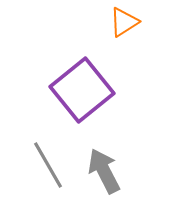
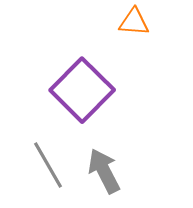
orange triangle: moved 10 px right; rotated 36 degrees clockwise
purple square: rotated 6 degrees counterclockwise
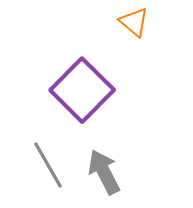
orange triangle: rotated 36 degrees clockwise
gray arrow: moved 1 px down
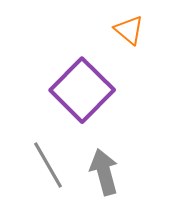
orange triangle: moved 5 px left, 8 px down
gray arrow: rotated 12 degrees clockwise
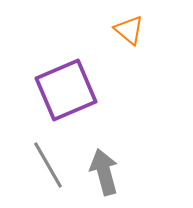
purple square: moved 16 px left; rotated 22 degrees clockwise
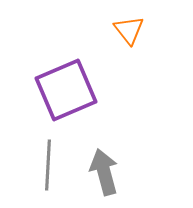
orange triangle: rotated 12 degrees clockwise
gray line: rotated 33 degrees clockwise
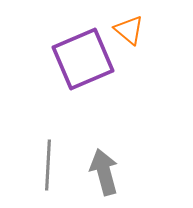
orange triangle: rotated 12 degrees counterclockwise
purple square: moved 17 px right, 31 px up
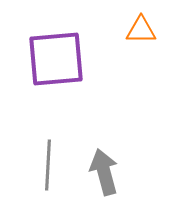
orange triangle: moved 12 px right; rotated 40 degrees counterclockwise
purple square: moved 27 px left; rotated 18 degrees clockwise
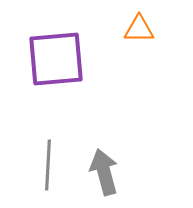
orange triangle: moved 2 px left, 1 px up
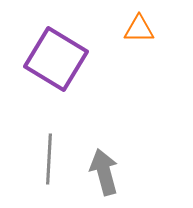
purple square: rotated 36 degrees clockwise
gray line: moved 1 px right, 6 px up
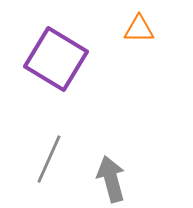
gray line: rotated 21 degrees clockwise
gray arrow: moved 7 px right, 7 px down
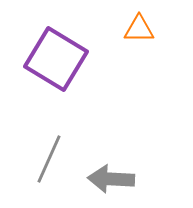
gray arrow: rotated 72 degrees counterclockwise
